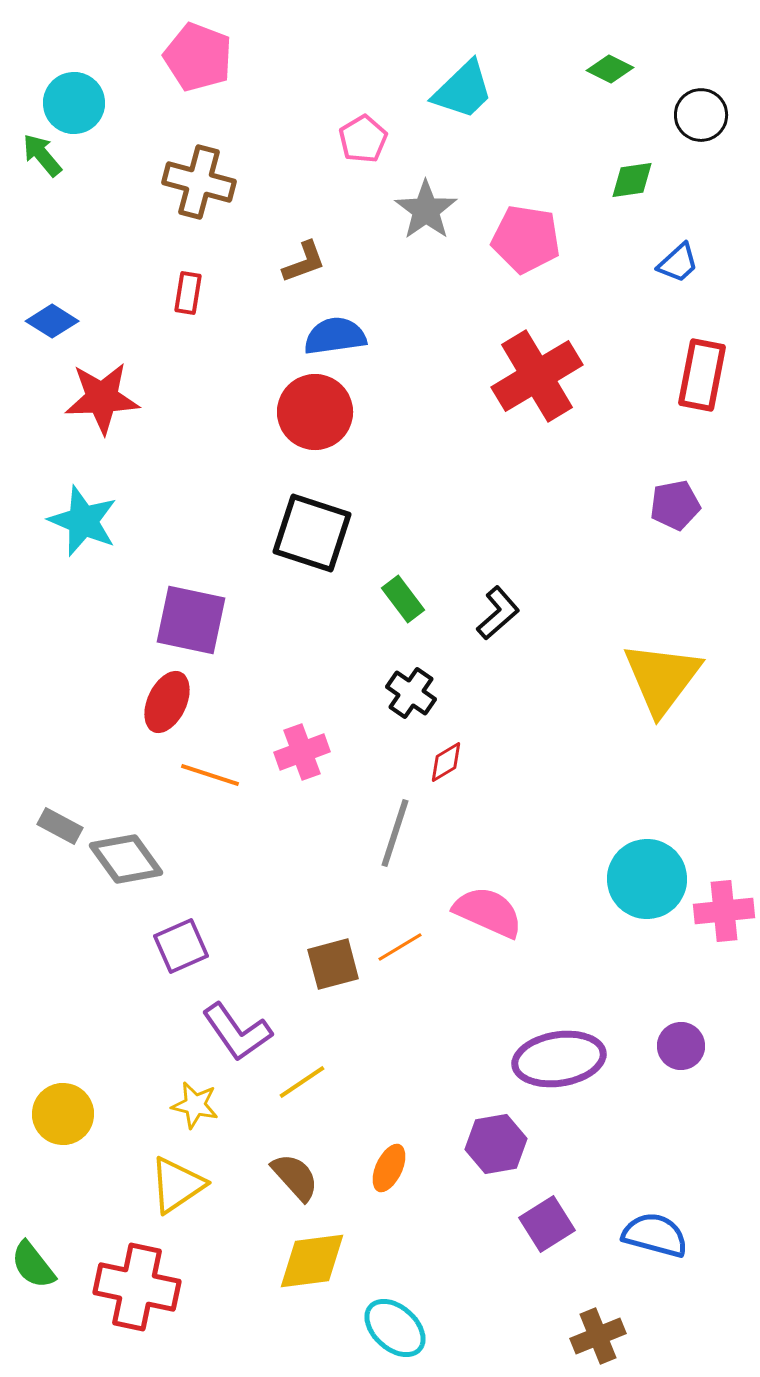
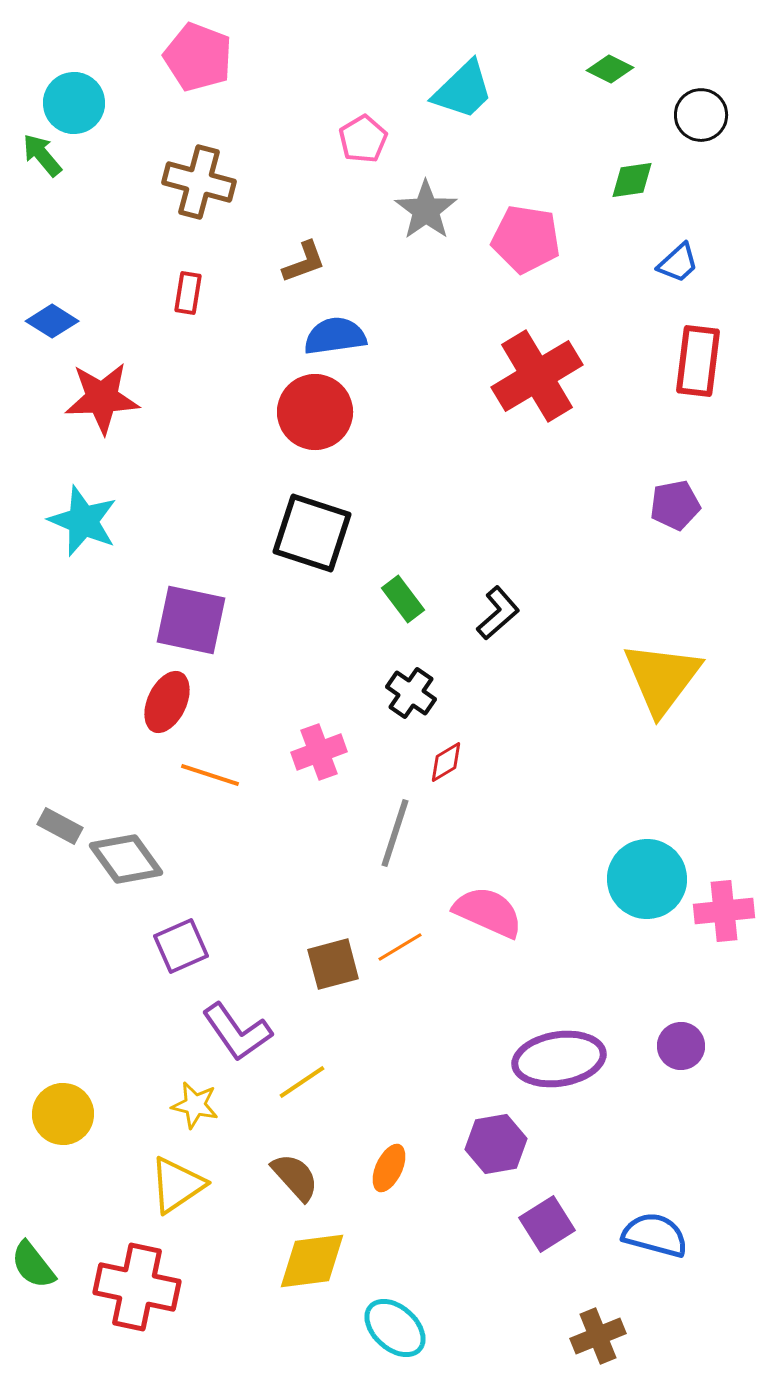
red rectangle at (702, 375): moved 4 px left, 14 px up; rotated 4 degrees counterclockwise
pink cross at (302, 752): moved 17 px right
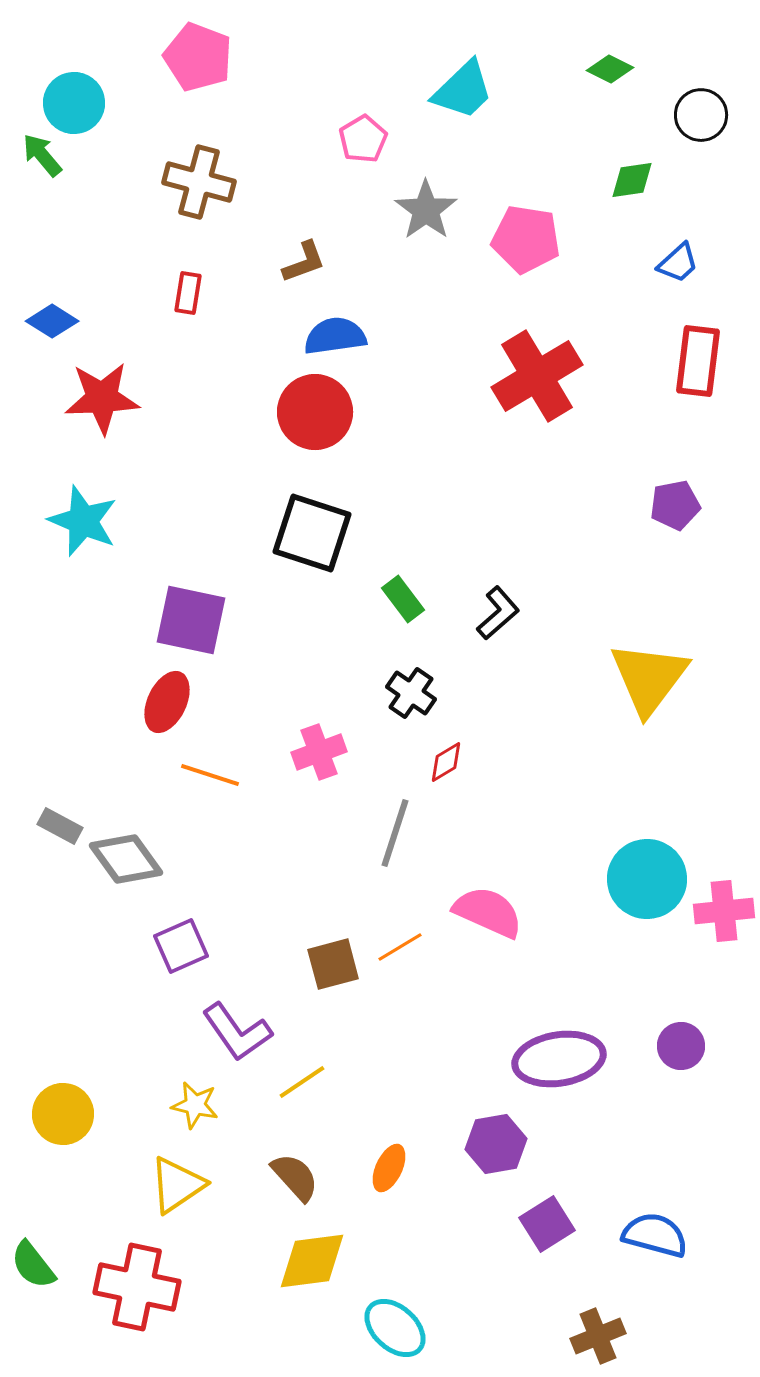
yellow triangle at (662, 678): moved 13 px left
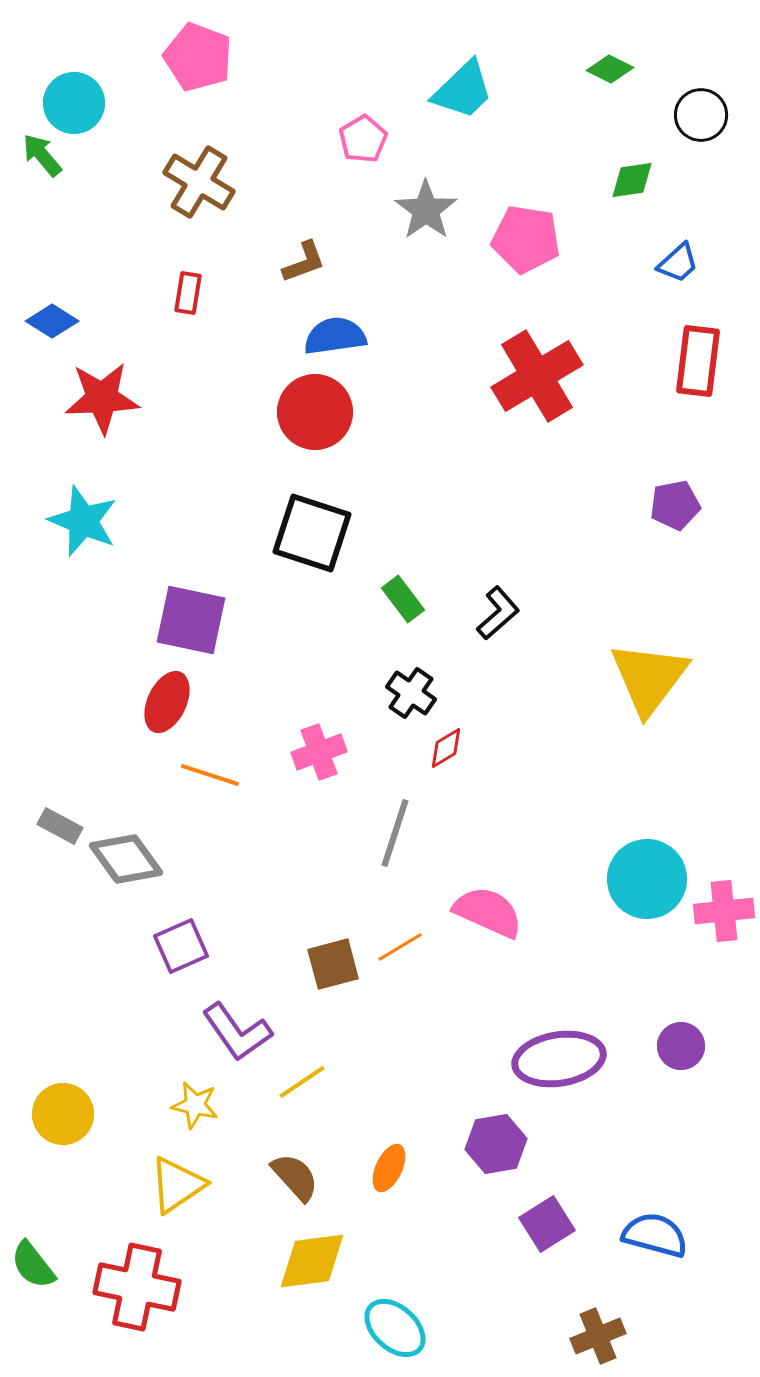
brown cross at (199, 182): rotated 16 degrees clockwise
red diamond at (446, 762): moved 14 px up
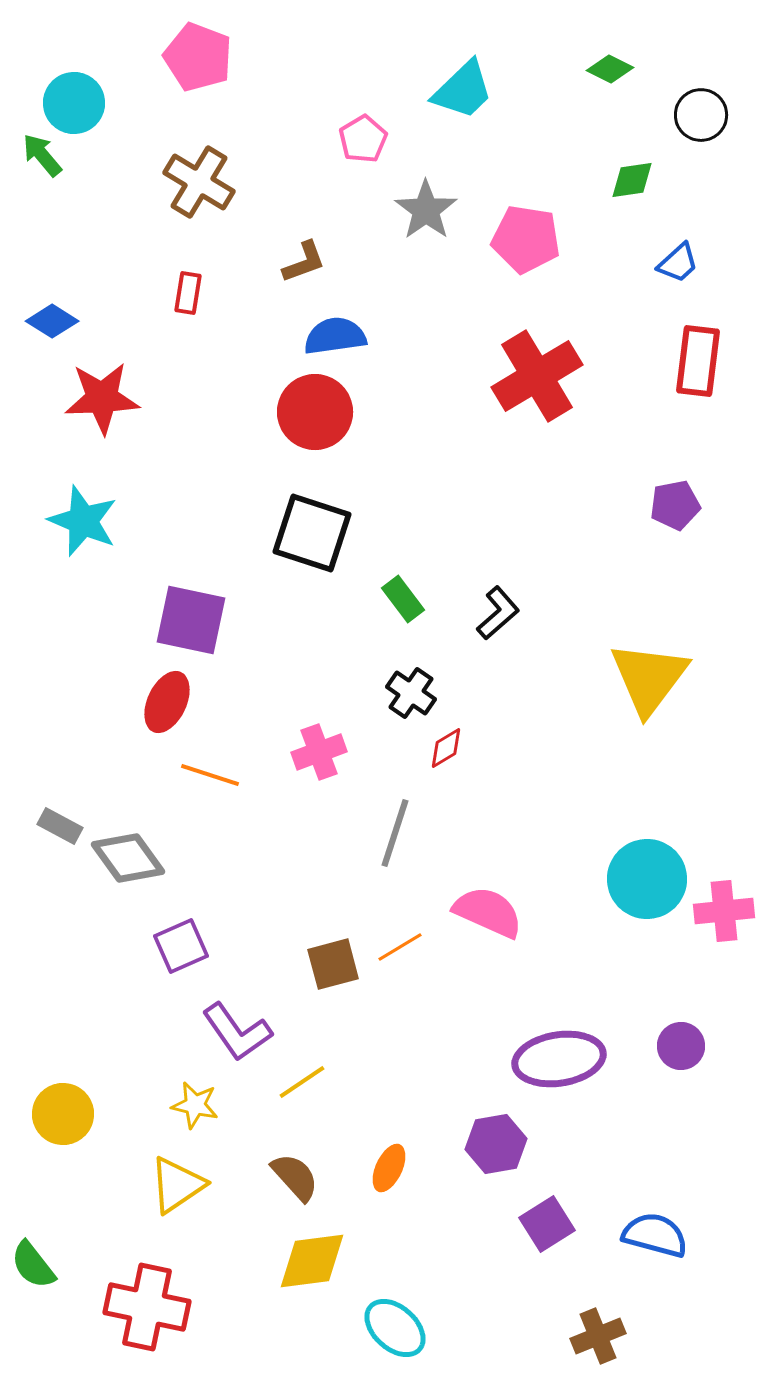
gray diamond at (126, 859): moved 2 px right, 1 px up
red cross at (137, 1287): moved 10 px right, 20 px down
